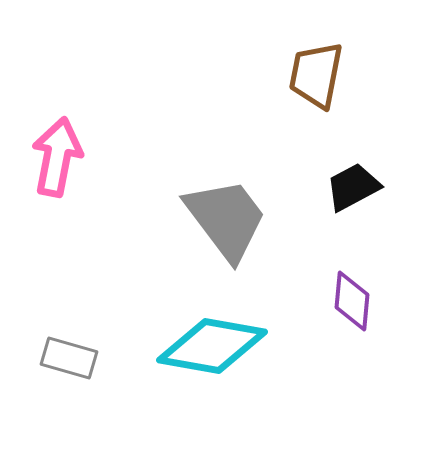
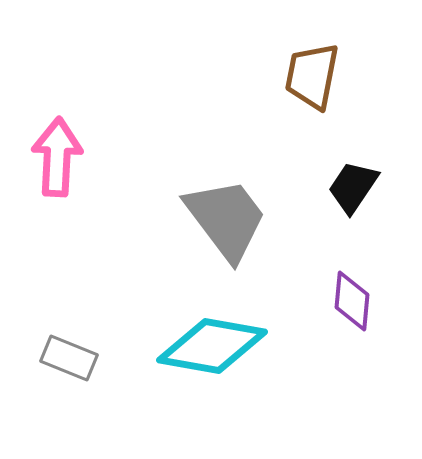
brown trapezoid: moved 4 px left, 1 px down
pink arrow: rotated 8 degrees counterclockwise
black trapezoid: rotated 28 degrees counterclockwise
gray rectangle: rotated 6 degrees clockwise
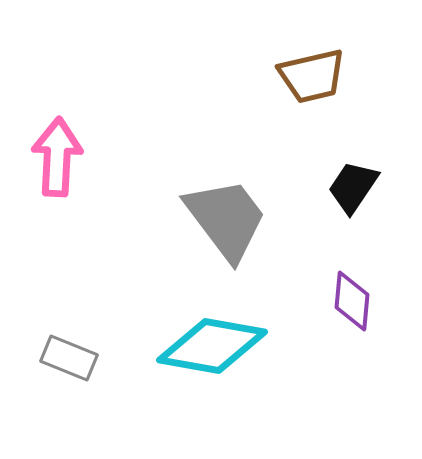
brown trapezoid: rotated 114 degrees counterclockwise
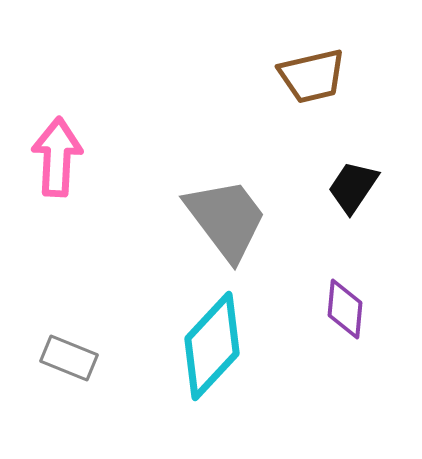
purple diamond: moved 7 px left, 8 px down
cyan diamond: rotated 57 degrees counterclockwise
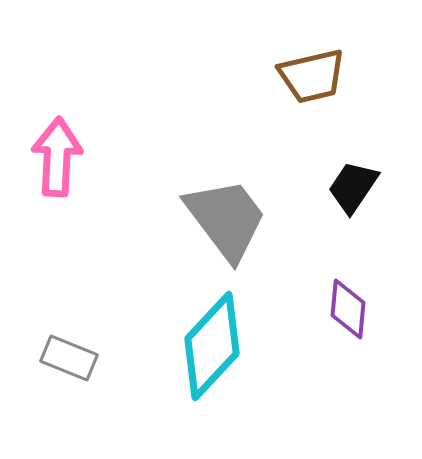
purple diamond: moved 3 px right
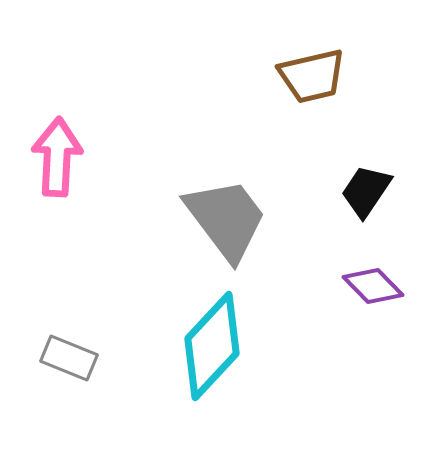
black trapezoid: moved 13 px right, 4 px down
purple diamond: moved 25 px right, 23 px up; rotated 50 degrees counterclockwise
